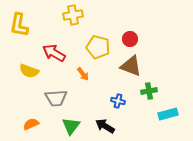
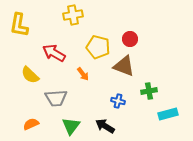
brown triangle: moved 7 px left
yellow semicircle: moved 1 px right, 4 px down; rotated 24 degrees clockwise
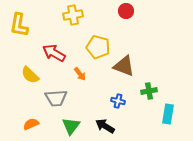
red circle: moved 4 px left, 28 px up
orange arrow: moved 3 px left
cyan rectangle: rotated 66 degrees counterclockwise
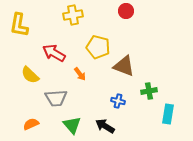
green triangle: moved 1 px right, 1 px up; rotated 18 degrees counterclockwise
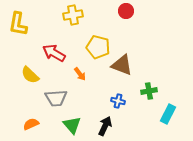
yellow L-shape: moved 1 px left, 1 px up
brown triangle: moved 2 px left, 1 px up
cyan rectangle: rotated 18 degrees clockwise
black arrow: rotated 84 degrees clockwise
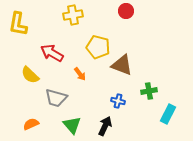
red arrow: moved 2 px left
gray trapezoid: rotated 20 degrees clockwise
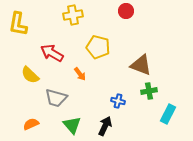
brown triangle: moved 19 px right
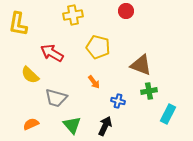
orange arrow: moved 14 px right, 8 px down
